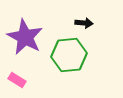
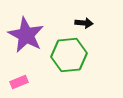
purple star: moved 1 px right, 2 px up
pink rectangle: moved 2 px right, 2 px down; rotated 54 degrees counterclockwise
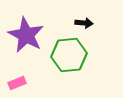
pink rectangle: moved 2 px left, 1 px down
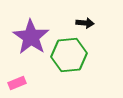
black arrow: moved 1 px right
purple star: moved 5 px right, 2 px down; rotated 6 degrees clockwise
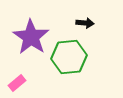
green hexagon: moved 2 px down
pink rectangle: rotated 18 degrees counterclockwise
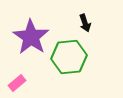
black arrow: rotated 66 degrees clockwise
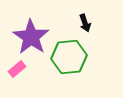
pink rectangle: moved 14 px up
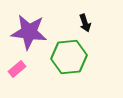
purple star: moved 2 px left, 5 px up; rotated 27 degrees counterclockwise
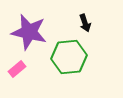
purple star: rotated 6 degrees clockwise
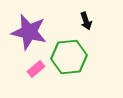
black arrow: moved 1 px right, 2 px up
pink rectangle: moved 19 px right
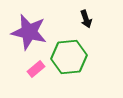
black arrow: moved 2 px up
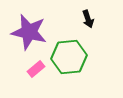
black arrow: moved 2 px right
